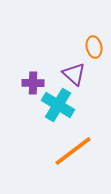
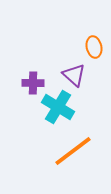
purple triangle: moved 1 px down
cyan cross: moved 2 px down
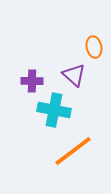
purple cross: moved 1 px left, 2 px up
cyan cross: moved 4 px left, 3 px down; rotated 20 degrees counterclockwise
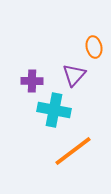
purple triangle: rotated 30 degrees clockwise
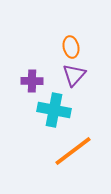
orange ellipse: moved 23 px left
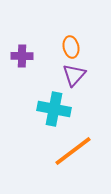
purple cross: moved 10 px left, 25 px up
cyan cross: moved 1 px up
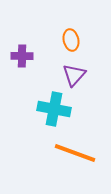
orange ellipse: moved 7 px up
orange line: moved 2 px right, 2 px down; rotated 57 degrees clockwise
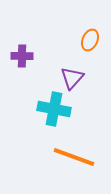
orange ellipse: moved 19 px right; rotated 35 degrees clockwise
purple triangle: moved 2 px left, 3 px down
orange line: moved 1 px left, 4 px down
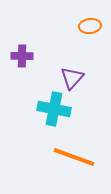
orange ellipse: moved 14 px up; rotated 60 degrees clockwise
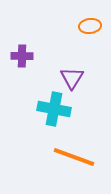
purple triangle: rotated 10 degrees counterclockwise
